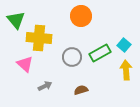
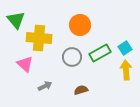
orange circle: moved 1 px left, 9 px down
cyan square: moved 1 px right, 3 px down; rotated 16 degrees clockwise
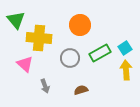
gray circle: moved 2 px left, 1 px down
gray arrow: rotated 96 degrees clockwise
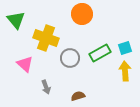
orange circle: moved 2 px right, 11 px up
yellow cross: moved 7 px right; rotated 15 degrees clockwise
cyan square: rotated 16 degrees clockwise
yellow arrow: moved 1 px left, 1 px down
gray arrow: moved 1 px right, 1 px down
brown semicircle: moved 3 px left, 6 px down
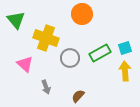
brown semicircle: rotated 32 degrees counterclockwise
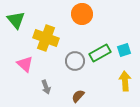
cyan square: moved 1 px left, 2 px down
gray circle: moved 5 px right, 3 px down
yellow arrow: moved 10 px down
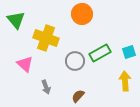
cyan square: moved 5 px right, 2 px down
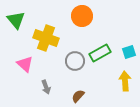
orange circle: moved 2 px down
